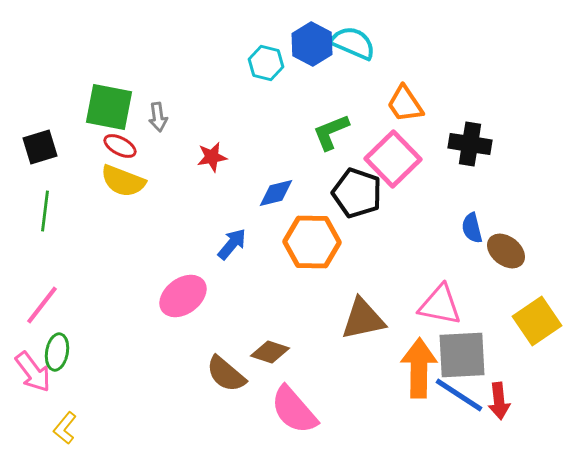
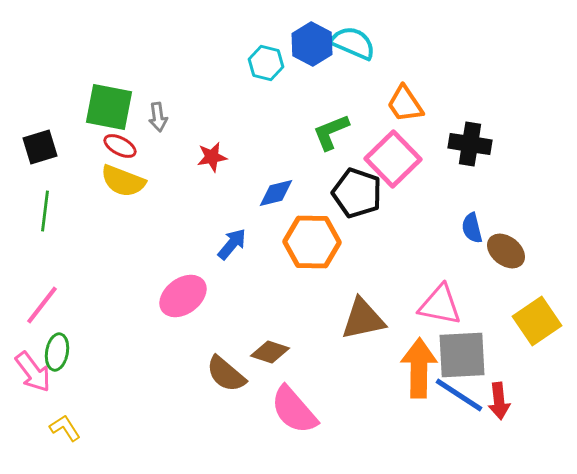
yellow L-shape: rotated 108 degrees clockwise
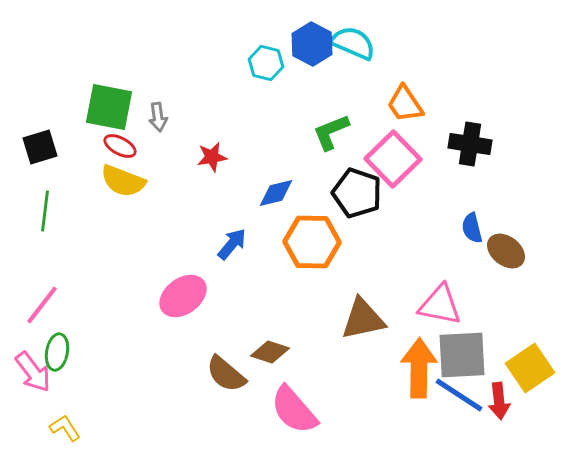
yellow square: moved 7 px left, 47 px down
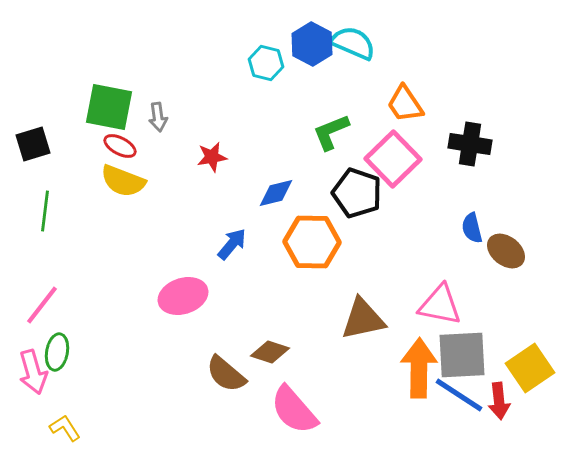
black square: moved 7 px left, 3 px up
pink ellipse: rotated 18 degrees clockwise
pink arrow: rotated 21 degrees clockwise
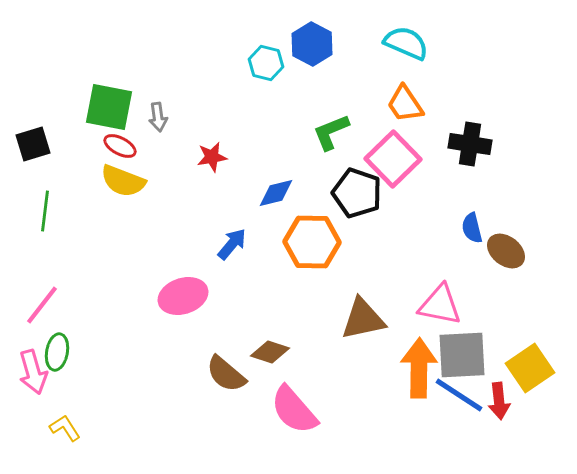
cyan semicircle: moved 53 px right
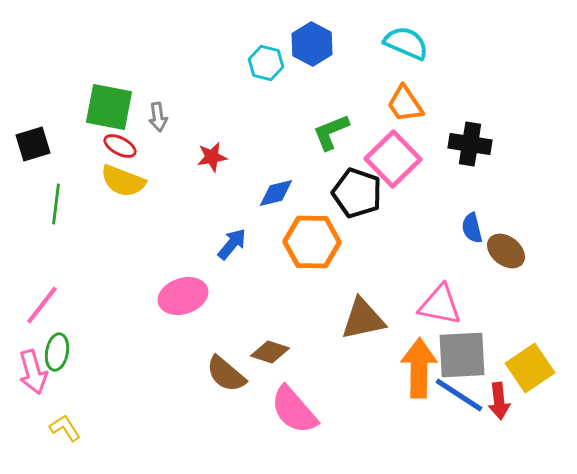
green line: moved 11 px right, 7 px up
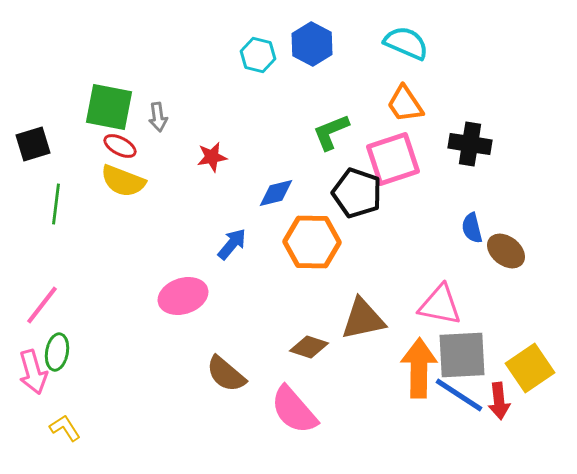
cyan hexagon: moved 8 px left, 8 px up
pink square: rotated 26 degrees clockwise
brown diamond: moved 39 px right, 5 px up
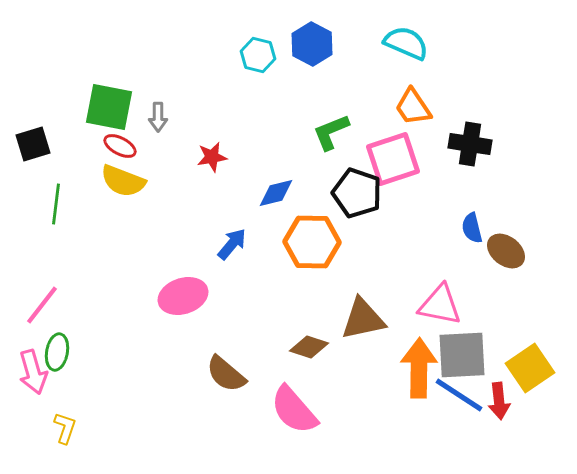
orange trapezoid: moved 8 px right, 3 px down
gray arrow: rotated 8 degrees clockwise
yellow L-shape: rotated 52 degrees clockwise
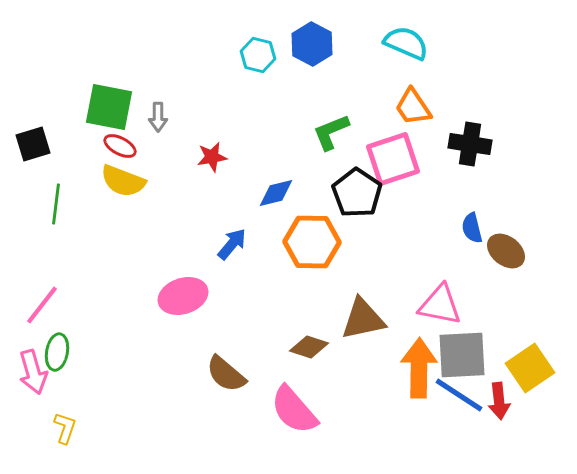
black pentagon: rotated 15 degrees clockwise
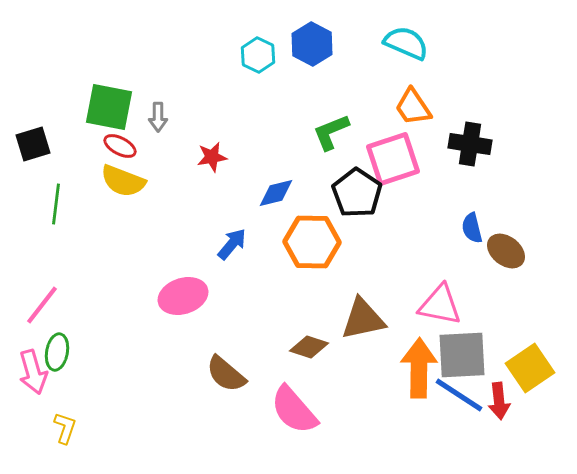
cyan hexagon: rotated 12 degrees clockwise
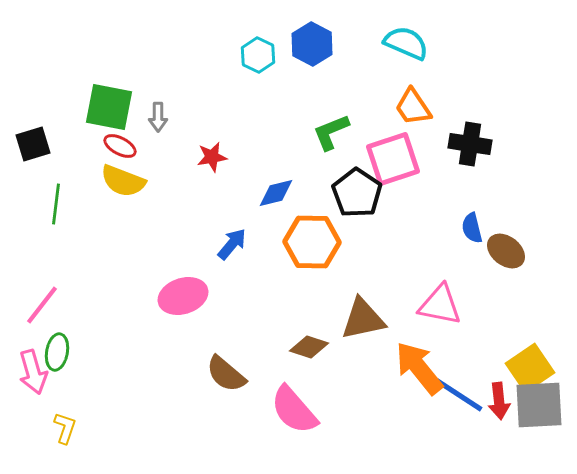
gray square: moved 77 px right, 50 px down
orange arrow: rotated 40 degrees counterclockwise
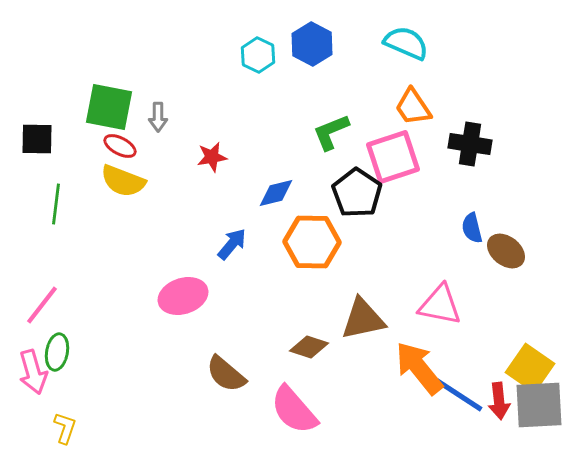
black square: moved 4 px right, 5 px up; rotated 18 degrees clockwise
pink square: moved 2 px up
yellow square: rotated 21 degrees counterclockwise
